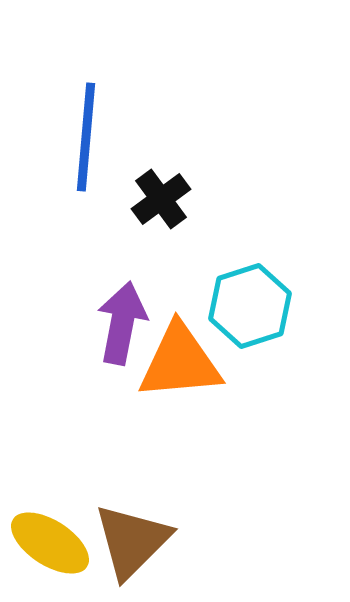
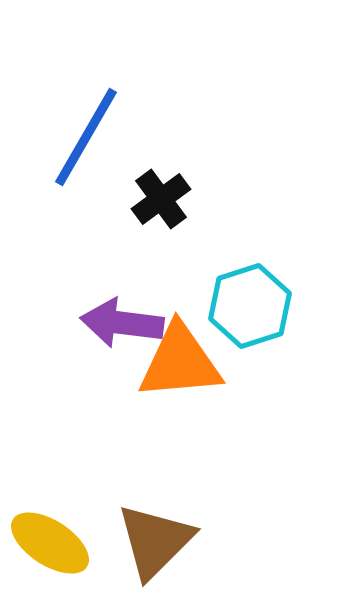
blue line: rotated 25 degrees clockwise
purple arrow: rotated 94 degrees counterclockwise
brown triangle: moved 23 px right
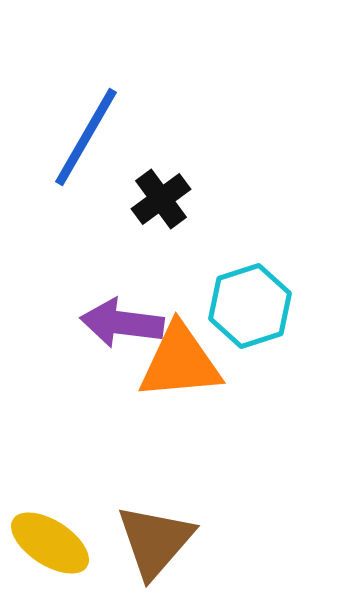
brown triangle: rotated 4 degrees counterclockwise
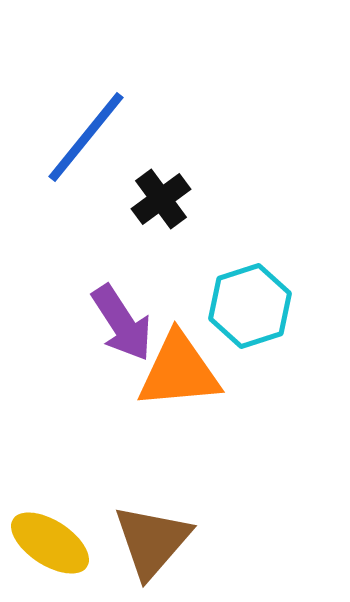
blue line: rotated 9 degrees clockwise
purple arrow: rotated 130 degrees counterclockwise
orange triangle: moved 1 px left, 9 px down
brown triangle: moved 3 px left
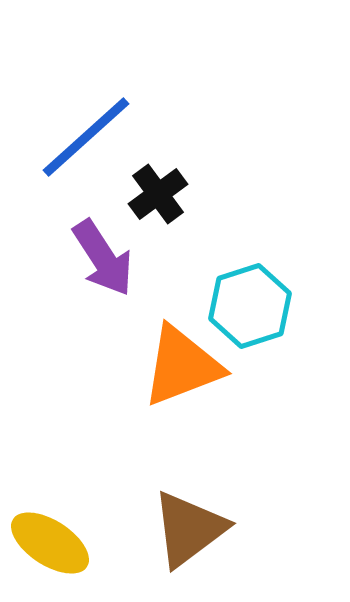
blue line: rotated 9 degrees clockwise
black cross: moved 3 px left, 5 px up
purple arrow: moved 19 px left, 65 px up
orange triangle: moved 3 px right, 5 px up; rotated 16 degrees counterclockwise
brown triangle: moved 37 px right, 12 px up; rotated 12 degrees clockwise
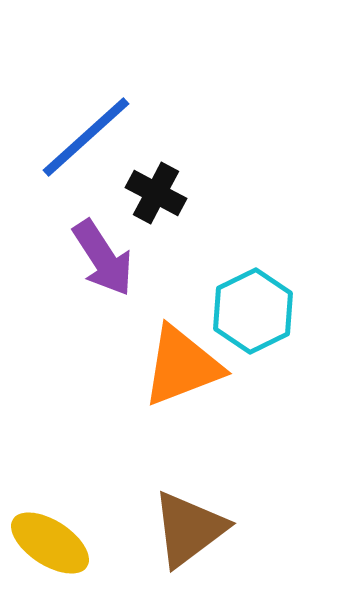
black cross: moved 2 px left, 1 px up; rotated 26 degrees counterclockwise
cyan hexagon: moved 3 px right, 5 px down; rotated 8 degrees counterclockwise
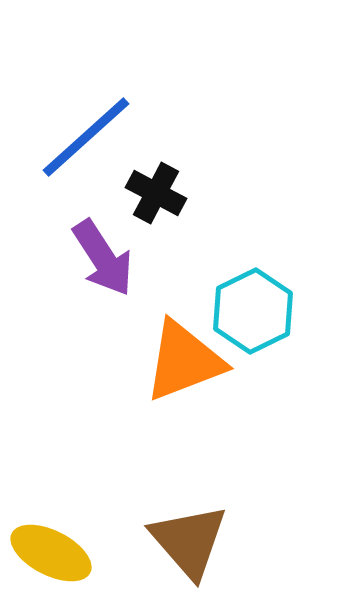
orange triangle: moved 2 px right, 5 px up
brown triangle: moved 12 px down; rotated 34 degrees counterclockwise
yellow ellipse: moved 1 px right, 10 px down; rotated 6 degrees counterclockwise
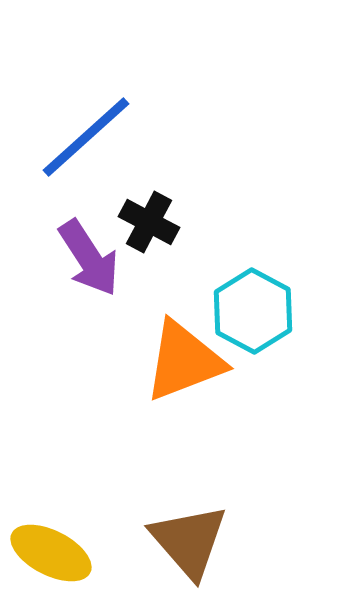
black cross: moved 7 px left, 29 px down
purple arrow: moved 14 px left
cyan hexagon: rotated 6 degrees counterclockwise
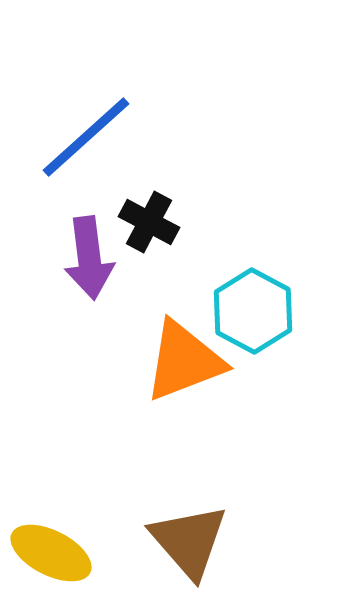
purple arrow: rotated 26 degrees clockwise
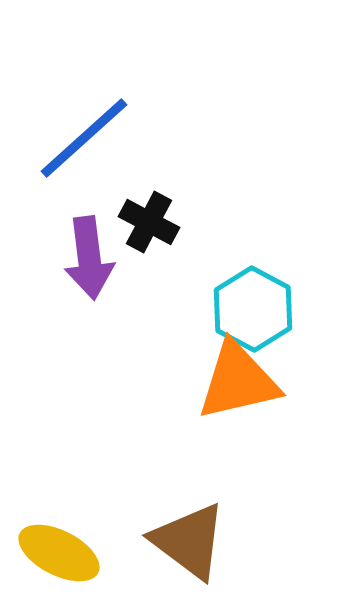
blue line: moved 2 px left, 1 px down
cyan hexagon: moved 2 px up
orange triangle: moved 54 px right, 20 px down; rotated 8 degrees clockwise
brown triangle: rotated 12 degrees counterclockwise
yellow ellipse: moved 8 px right
